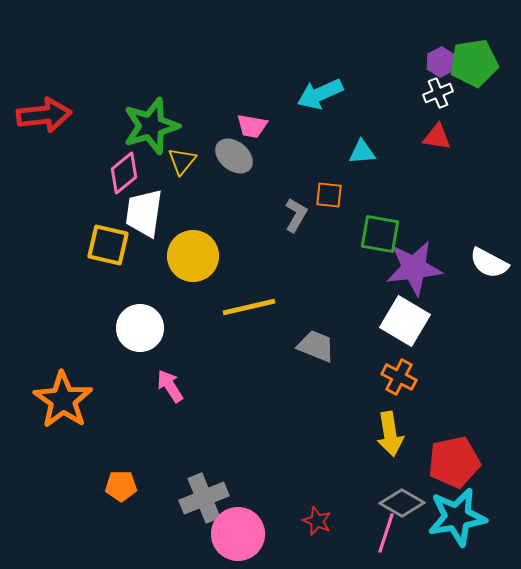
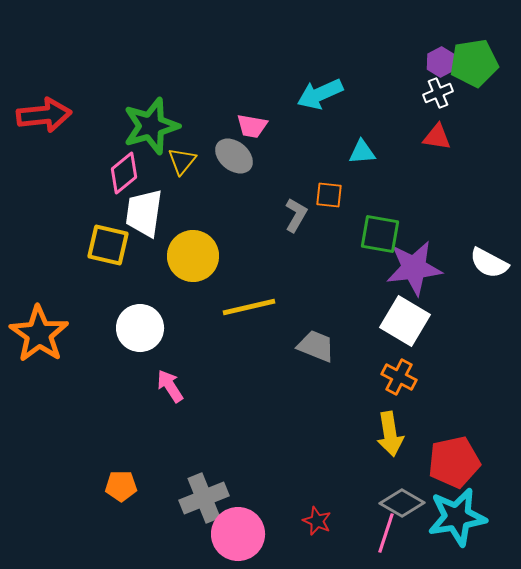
orange star: moved 24 px left, 66 px up
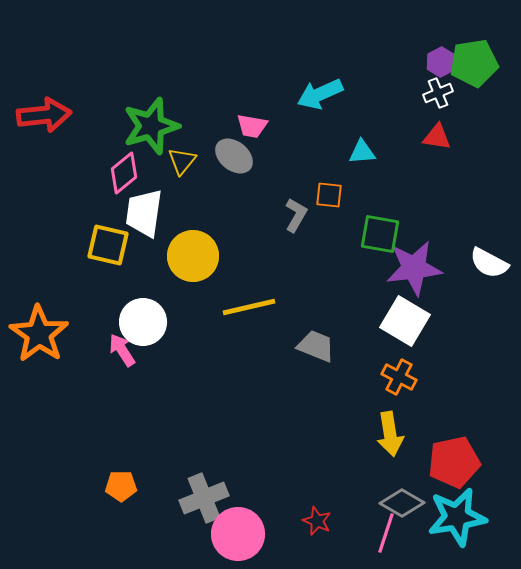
white circle: moved 3 px right, 6 px up
pink arrow: moved 48 px left, 36 px up
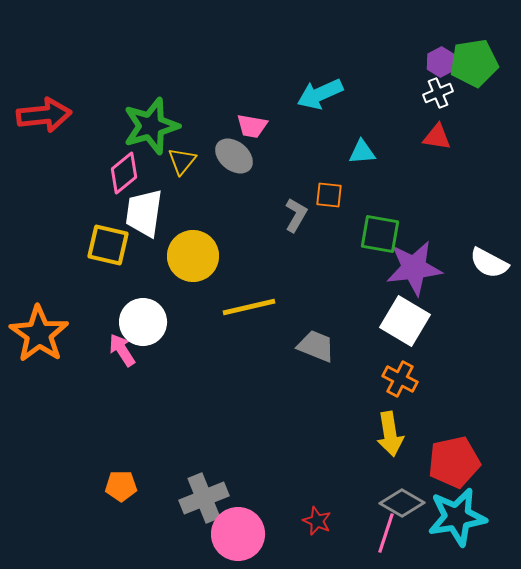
orange cross: moved 1 px right, 2 px down
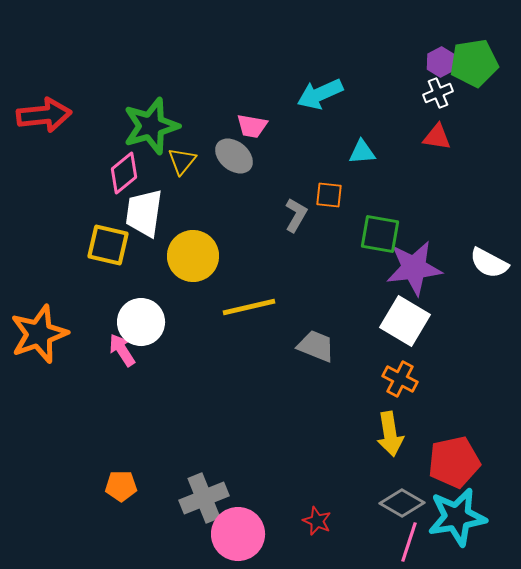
white circle: moved 2 px left
orange star: rotated 18 degrees clockwise
pink line: moved 23 px right, 9 px down
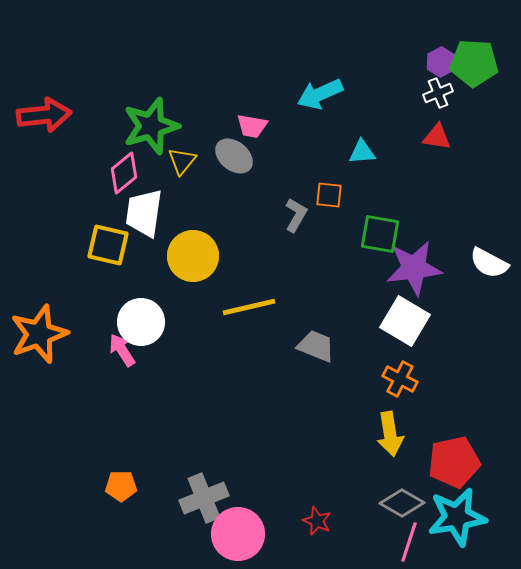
green pentagon: rotated 12 degrees clockwise
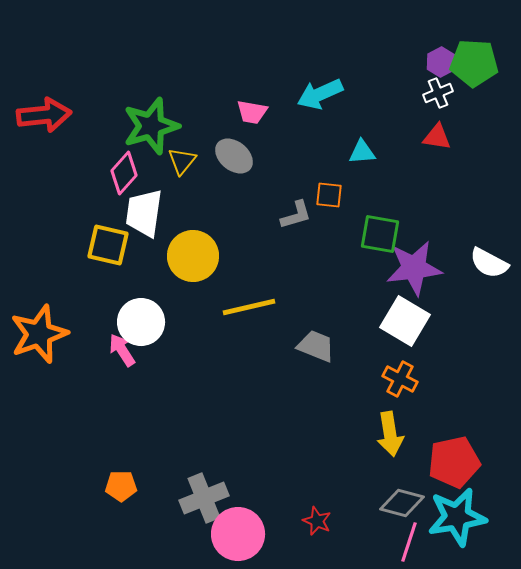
pink trapezoid: moved 14 px up
pink diamond: rotated 9 degrees counterclockwise
gray L-shape: rotated 44 degrees clockwise
gray diamond: rotated 15 degrees counterclockwise
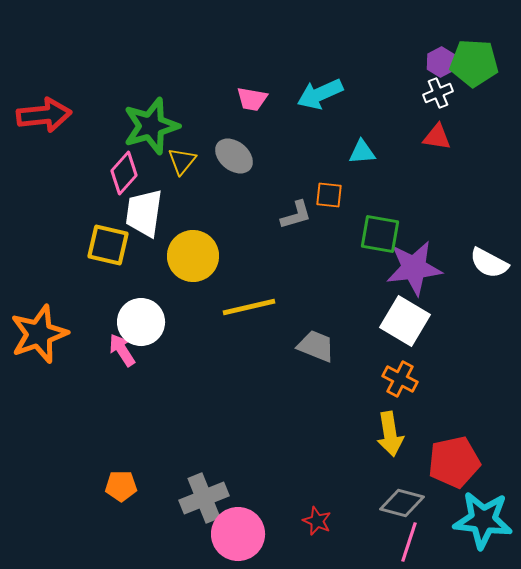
pink trapezoid: moved 13 px up
cyan star: moved 26 px right, 3 px down; rotated 16 degrees clockwise
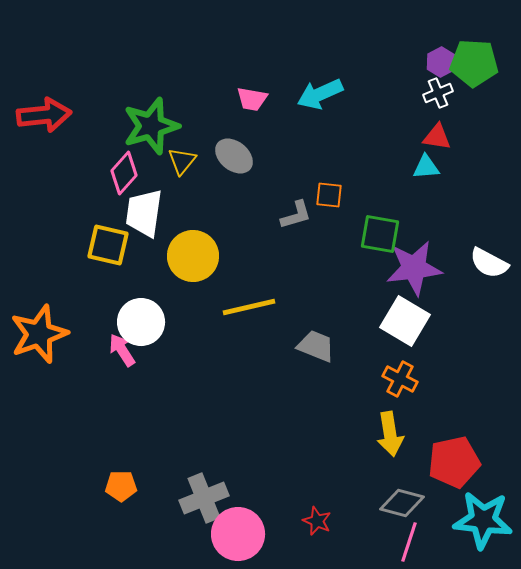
cyan triangle: moved 64 px right, 15 px down
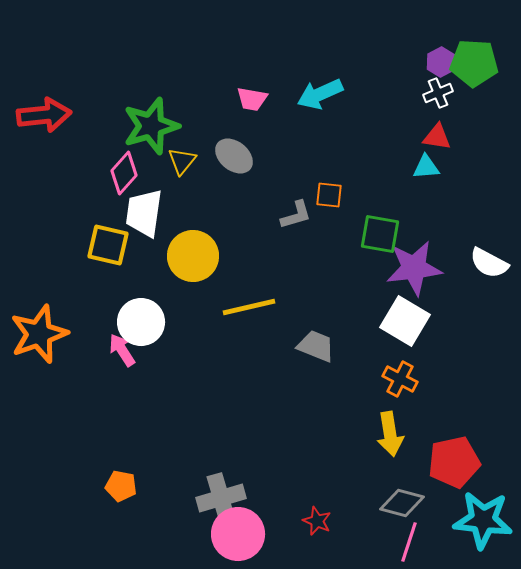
orange pentagon: rotated 12 degrees clockwise
gray cross: moved 17 px right; rotated 6 degrees clockwise
